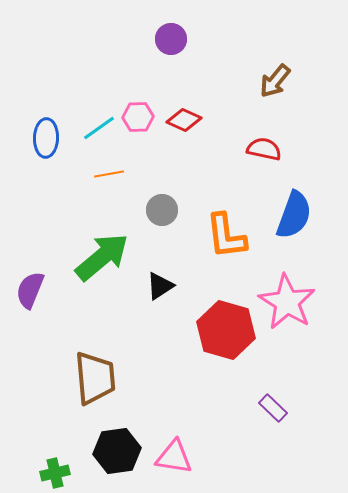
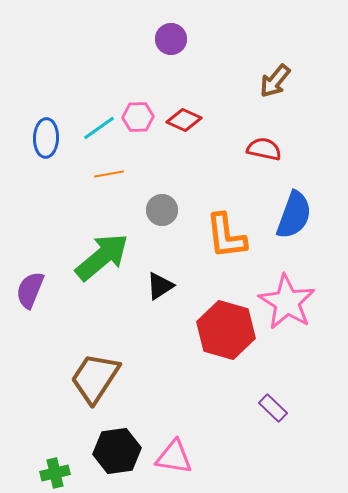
brown trapezoid: rotated 142 degrees counterclockwise
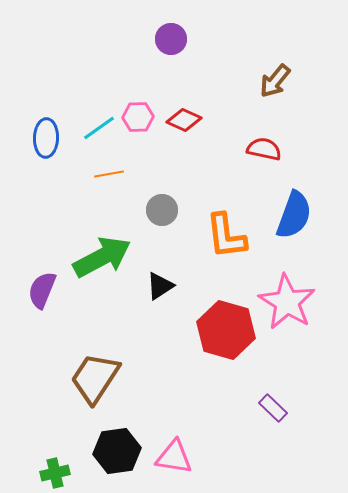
green arrow: rotated 12 degrees clockwise
purple semicircle: moved 12 px right
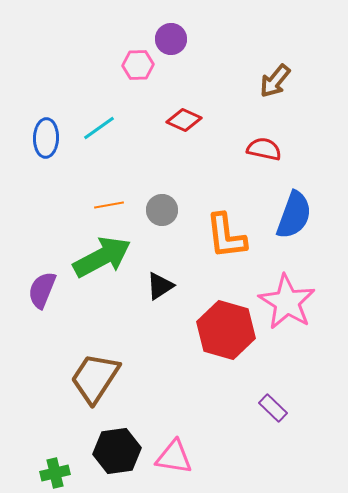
pink hexagon: moved 52 px up
orange line: moved 31 px down
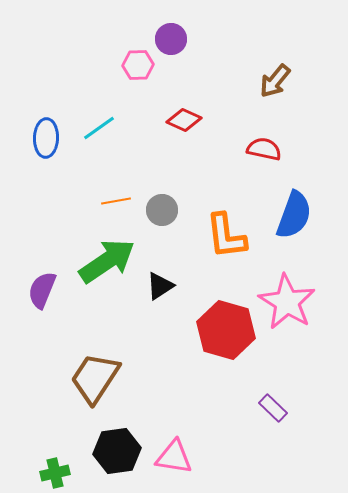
orange line: moved 7 px right, 4 px up
green arrow: moved 5 px right, 4 px down; rotated 6 degrees counterclockwise
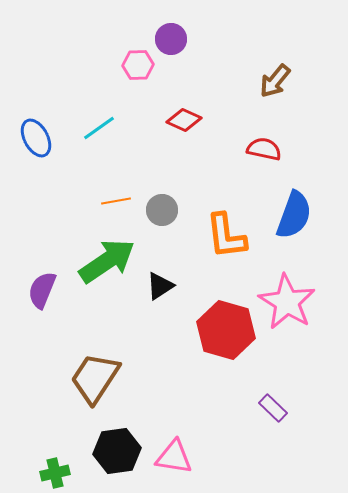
blue ellipse: moved 10 px left; rotated 30 degrees counterclockwise
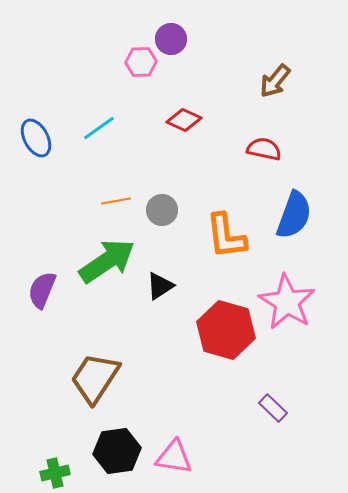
pink hexagon: moved 3 px right, 3 px up
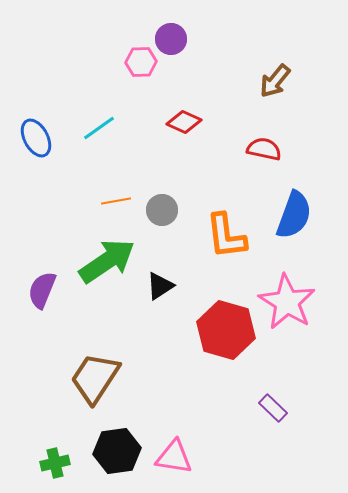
red diamond: moved 2 px down
green cross: moved 10 px up
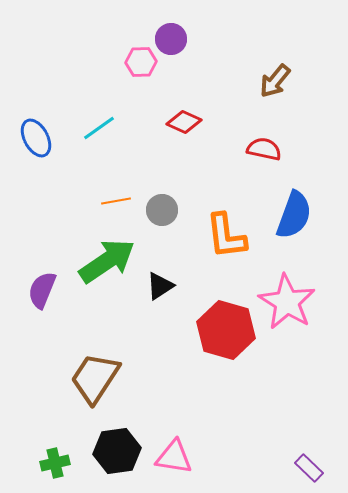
purple rectangle: moved 36 px right, 60 px down
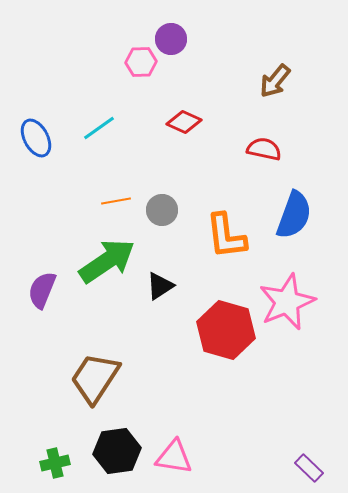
pink star: rotated 18 degrees clockwise
